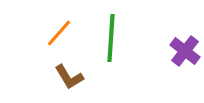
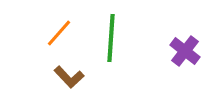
brown L-shape: rotated 12 degrees counterclockwise
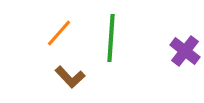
brown L-shape: moved 1 px right
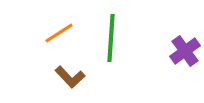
orange line: rotated 16 degrees clockwise
purple cross: rotated 16 degrees clockwise
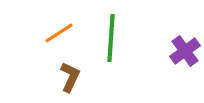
brown L-shape: rotated 112 degrees counterclockwise
